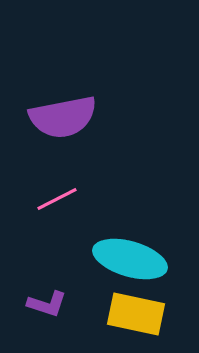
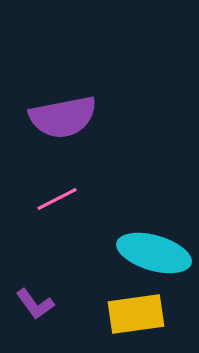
cyan ellipse: moved 24 px right, 6 px up
purple L-shape: moved 12 px left; rotated 36 degrees clockwise
yellow rectangle: rotated 20 degrees counterclockwise
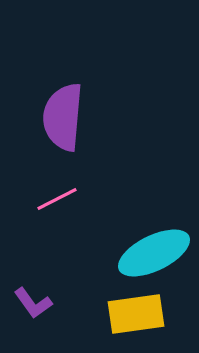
purple semicircle: rotated 106 degrees clockwise
cyan ellipse: rotated 42 degrees counterclockwise
purple L-shape: moved 2 px left, 1 px up
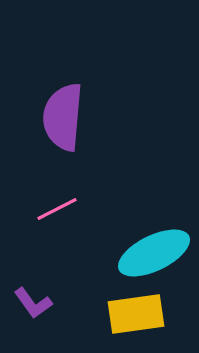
pink line: moved 10 px down
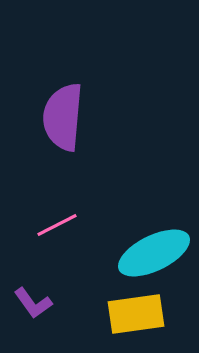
pink line: moved 16 px down
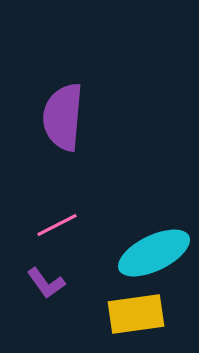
purple L-shape: moved 13 px right, 20 px up
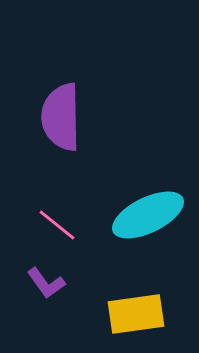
purple semicircle: moved 2 px left; rotated 6 degrees counterclockwise
pink line: rotated 66 degrees clockwise
cyan ellipse: moved 6 px left, 38 px up
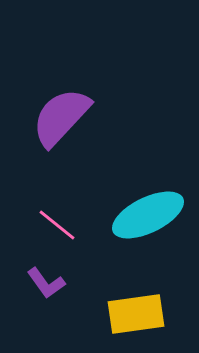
purple semicircle: rotated 44 degrees clockwise
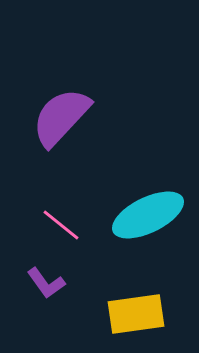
pink line: moved 4 px right
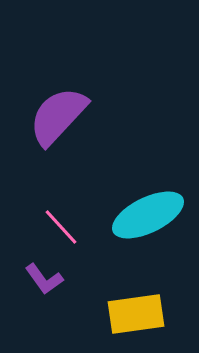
purple semicircle: moved 3 px left, 1 px up
pink line: moved 2 px down; rotated 9 degrees clockwise
purple L-shape: moved 2 px left, 4 px up
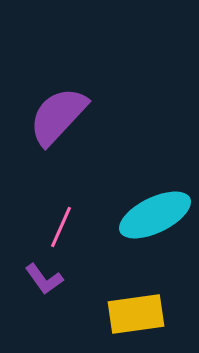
cyan ellipse: moved 7 px right
pink line: rotated 66 degrees clockwise
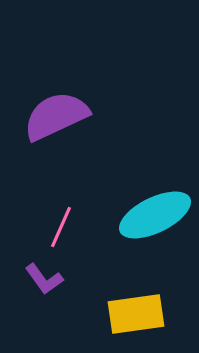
purple semicircle: moved 2 px left; rotated 22 degrees clockwise
